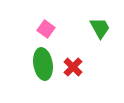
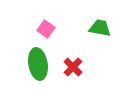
green trapezoid: rotated 50 degrees counterclockwise
green ellipse: moved 5 px left
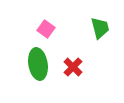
green trapezoid: rotated 65 degrees clockwise
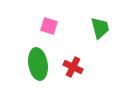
pink square: moved 3 px right, 3 px up; rotated 18 degrees counterclockwise
red cross: rotated 18 degrees counterclockwise
